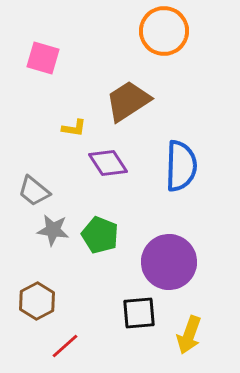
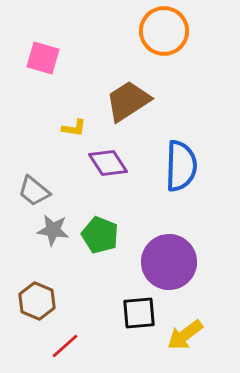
brown hexagon: rotated 9 degrees counterclockwise
yellow arrow: moved 4 px left; rotated 33 degrees clockwise
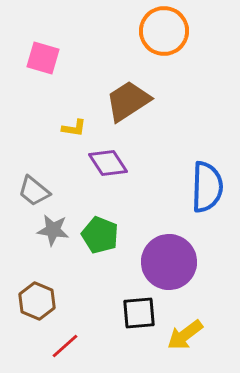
blue semicircle: moved 26 px right, 21 px down
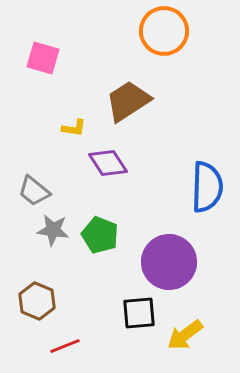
red line: rotated 20 degrees clockwise
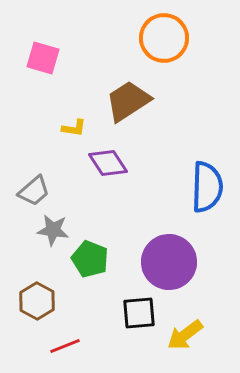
orange circle: moved 7 px down
gray trapezoid: rotated 80 degrees counterclockwise
green pentagon: moved 10 px left, 24 px down
brown hexagon: rotated 6 degrees clockwise
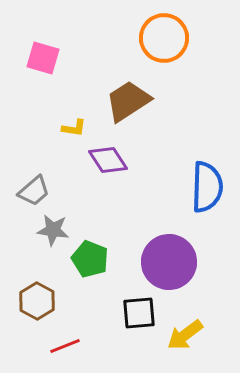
purple diamond: moved 3 px up
